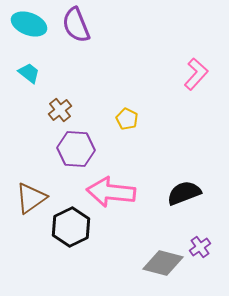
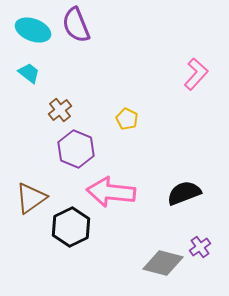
cyan ellipse: moved 4 px right, 6 px down
purple hexagon: rotated 18 degrees clockwise
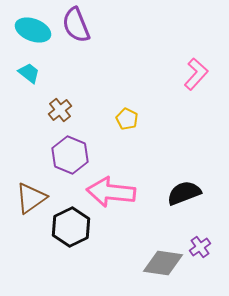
purple hexagon: moved 6 px left, 6 px down
gray diamond: rotated 6 degrees counterclockwise
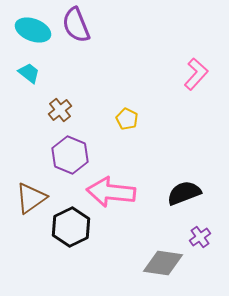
purple cross: moved 10 px up
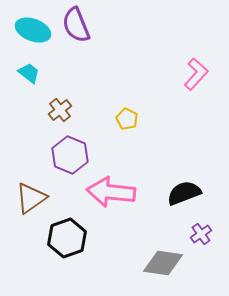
black hexagon: moved 4 px left, 11 px down; rotated 6 degrees clockwise
purple cross: moved 1 px right, 3 px up
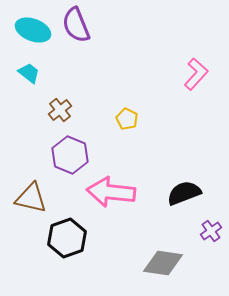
brown triangle: rotated 48 degrees clockwise
purple cross: moved 10 px right, 3 px up
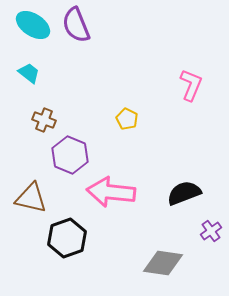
cyan ellipse: moved 5 px up; rotated 12 degrees clockwise
pink L-shape: moved 5 px left, 11 px down; rotated 20 degrees counterclockwise
brown cross: moved 16 px left, 10 px down; rotated 30 degrees counterclockwise
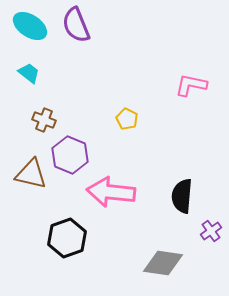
cyan ellipse: moved 3 px left, 1 px down
pink L-shape: rotated 100 degrees counterclockwise
black semicircle: moved 2 px left, 3 px down; rotated 64 degrees counterclockwise
brown triangle: moved 24 px up
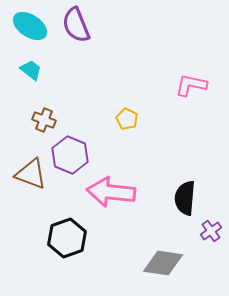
cyan trapezoid: moved 2 px right, 3 px up
brown triangle: rotated 8 degrees clockwise
black semicircle: moved 3 px right, 2 px down
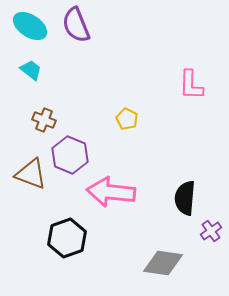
pink L-shape: rotated 100 degrees counterclockwise
